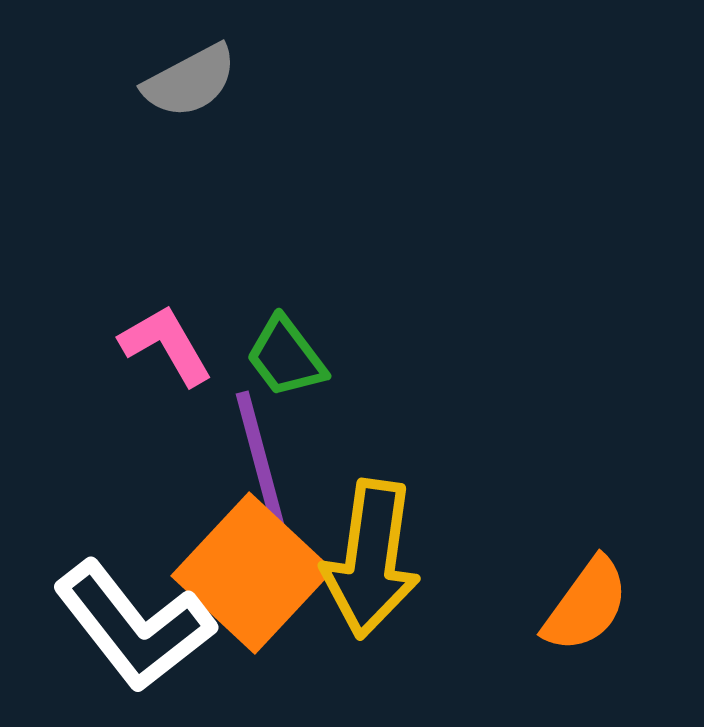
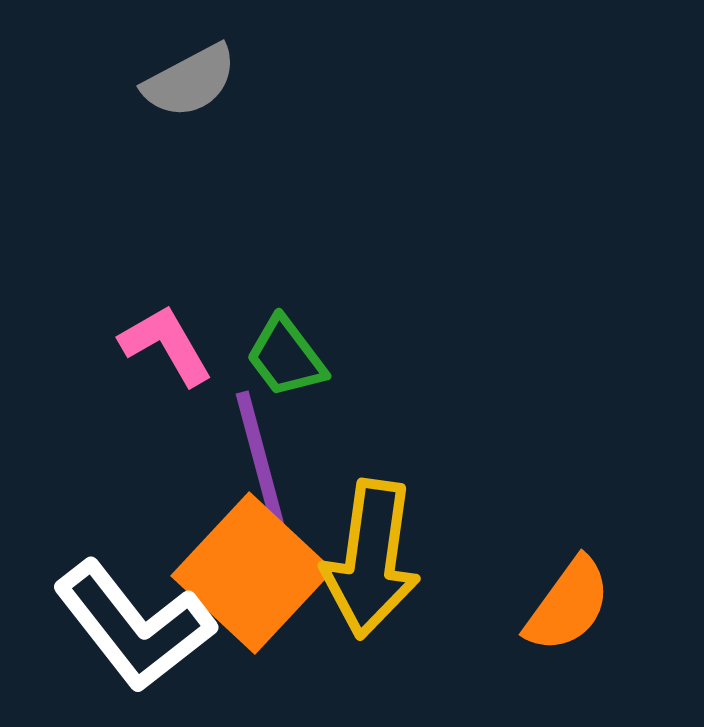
orange semicircle: moved 18 px left
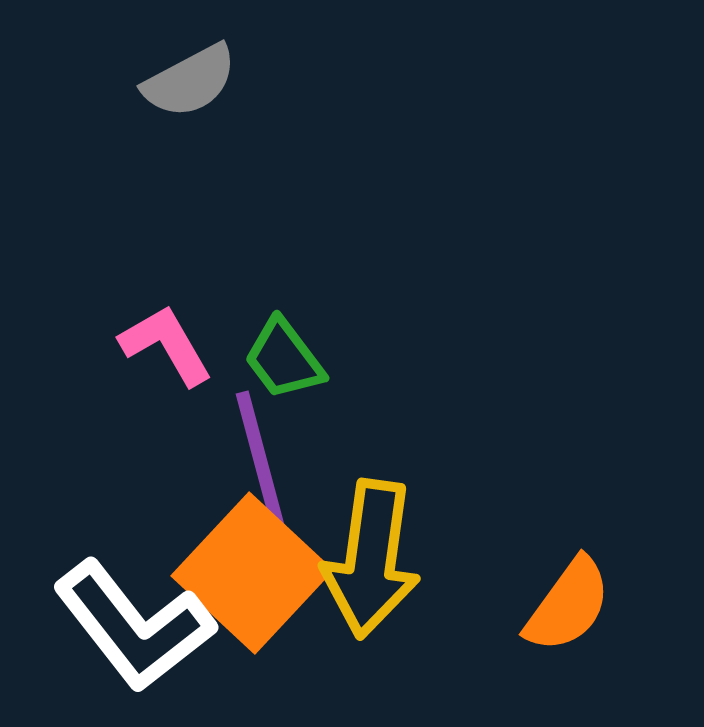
green trapezoid: moved 2 px left, 2 px down
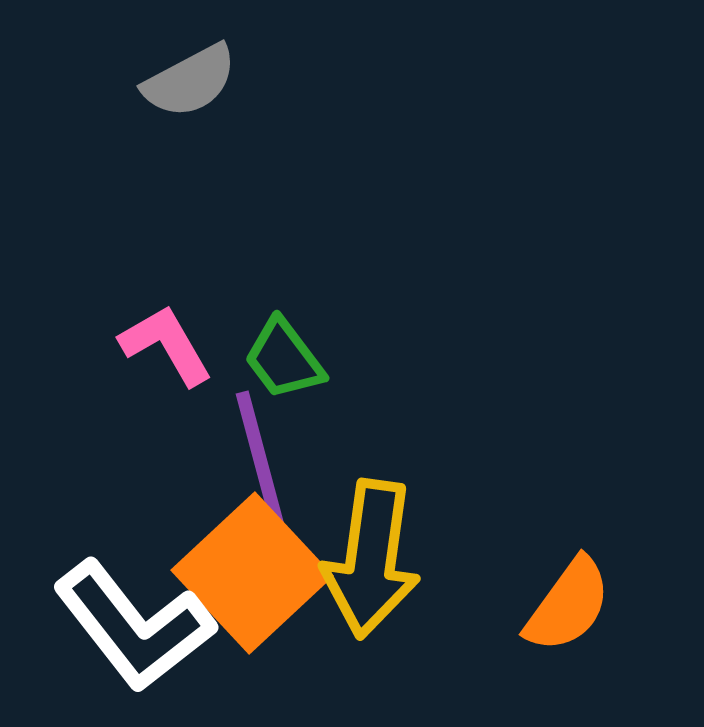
orange square: rotated 4 degrees clockwise
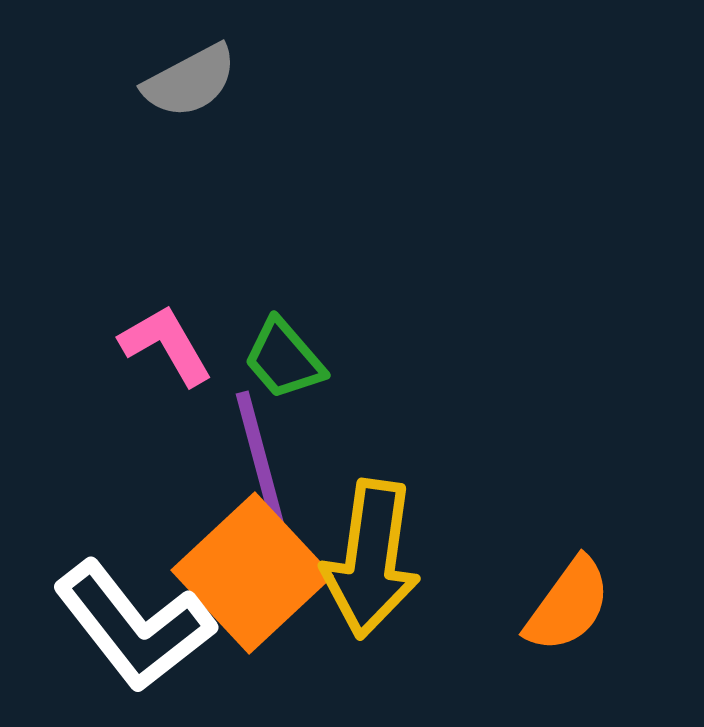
green trapezoid: rotated 4 degrees counterclockwise
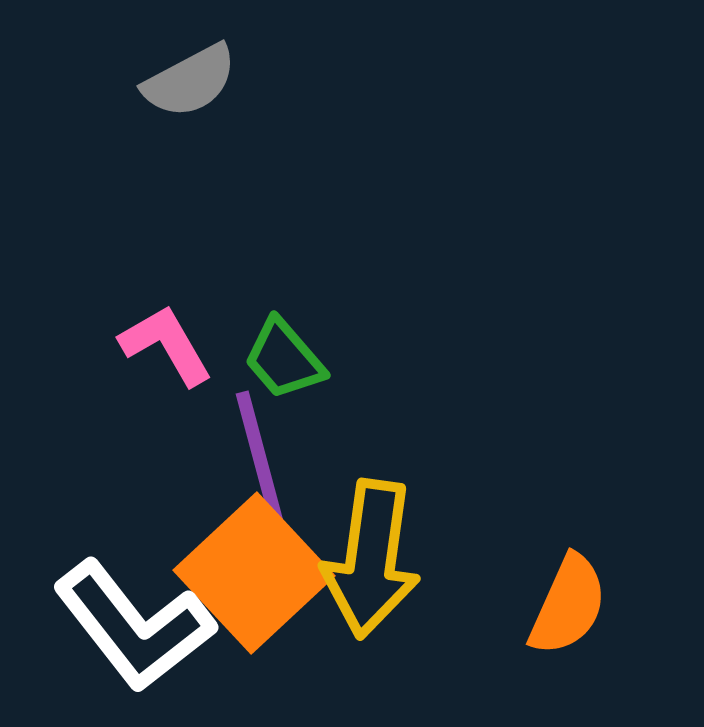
orange square: moved 2 px right
orange semicircle: rotated 12 degrees counterclockwise
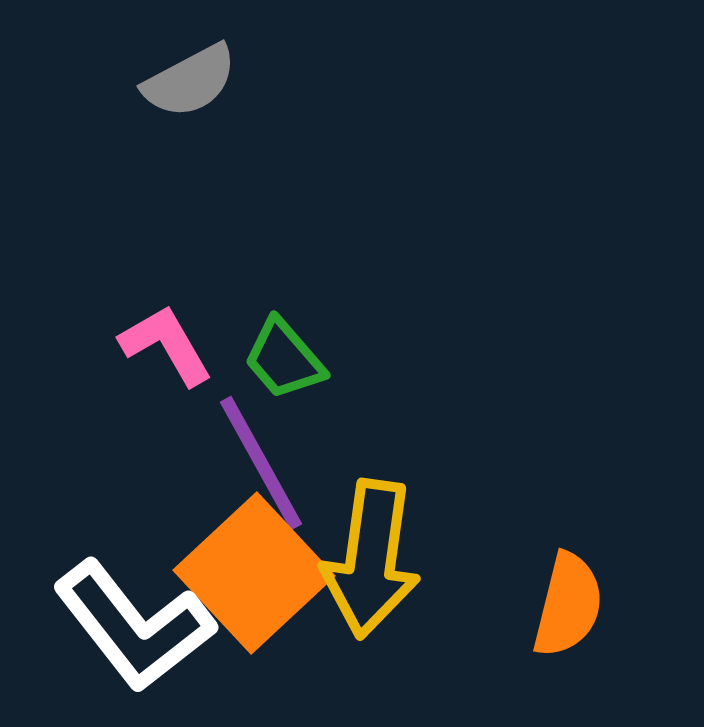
purple line: rotated 14 degrees counterclockwise
orange semicircle: rotated 10 degrees counterclockwise
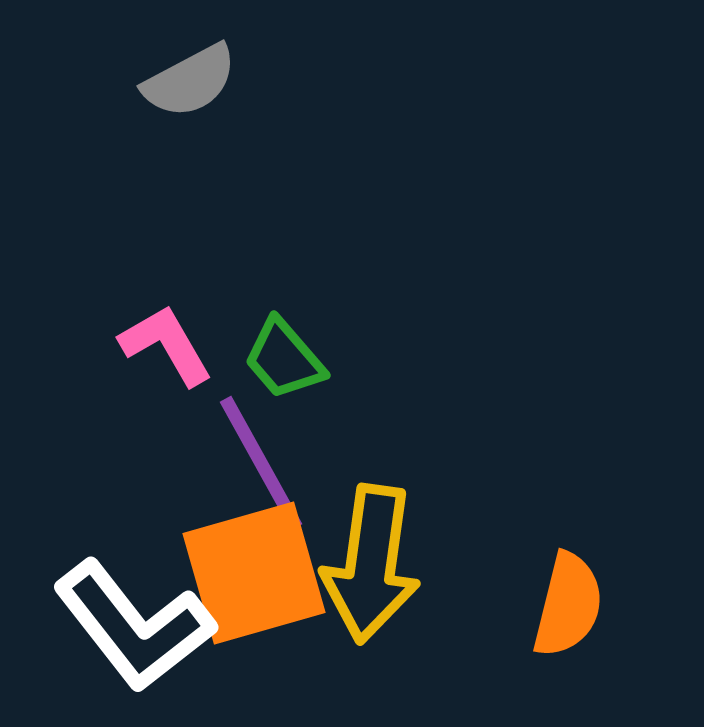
yellow arrow: moved 5 px down
orange square: rotated 27 degrees clockwise
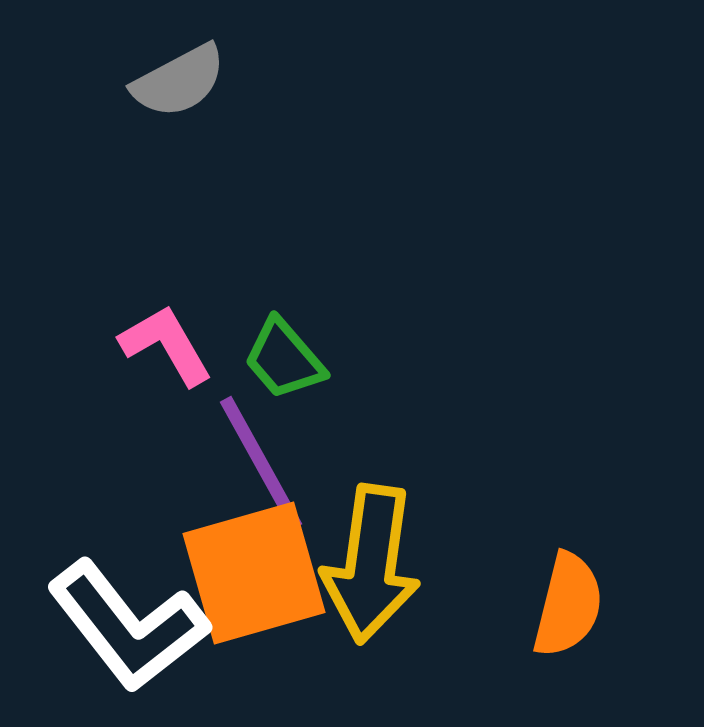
gray semicircle: moved 11 px left
white L-shape: moved 6 px left
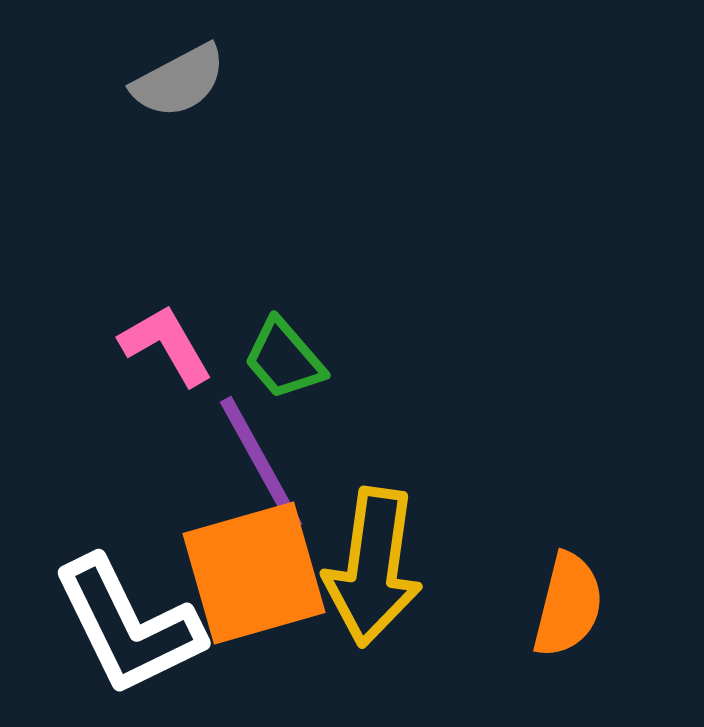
yellow arrow: moved 2 px right, 3 px down
white L-shape: rotated 12 degrees clockwise
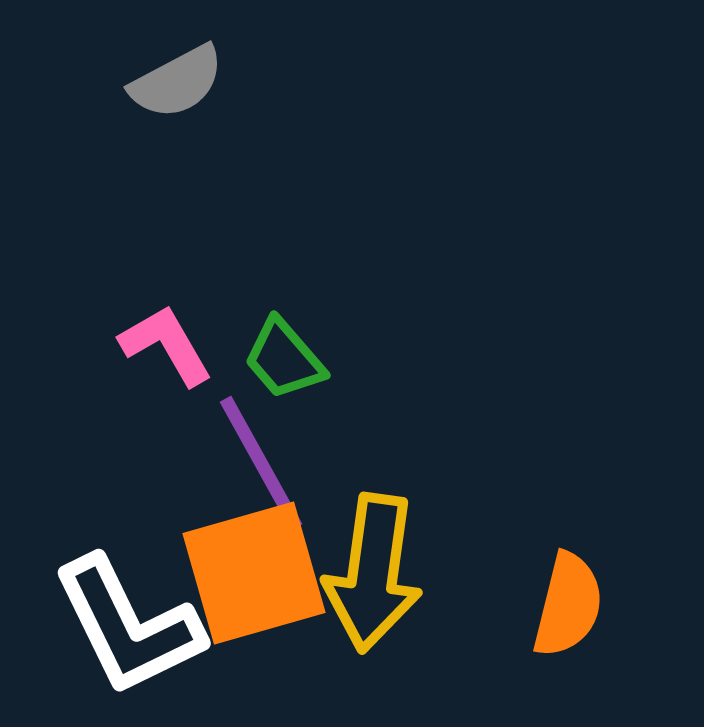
gray semicircle: moved 2 px left, 1 px down
yellow arrow: moved 6 px down
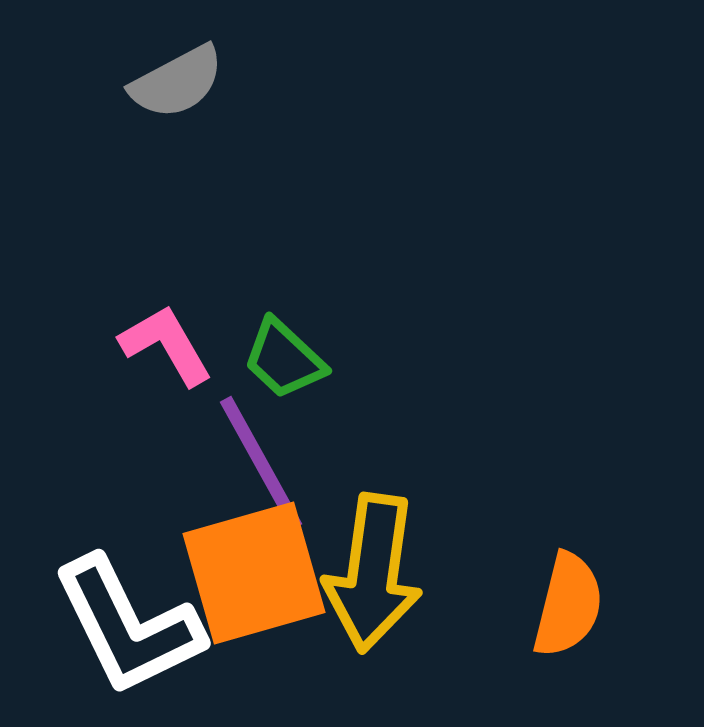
green trapezoid: rotated 6 degrees counterclockwise
